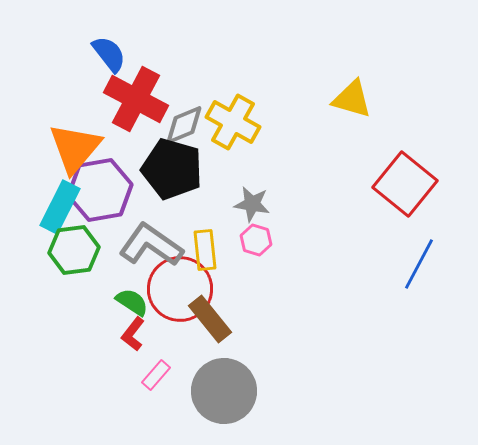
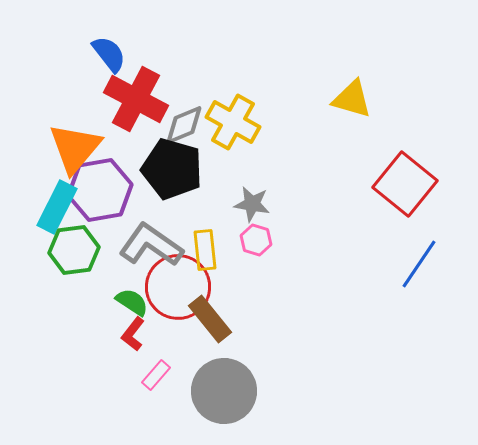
cyan rectangle: moved 3 px left
blue line: rotated 6 degrees clockwise
red circle: moved 2 px left, 2 px up
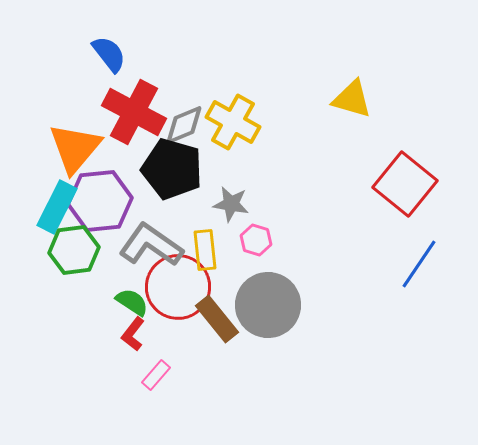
red cross: moved 2 px left, 13 px down
purple hexagon: moved 11 px down; rotated 4 degrees clockwise
gray star: moved 21 px left
brown rectangle: moved 7 px right
gray circle: moved 44 px right, 86 px up
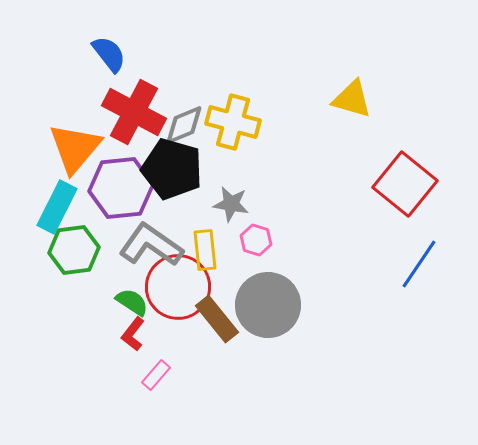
yellow cross: rotated 14 degrees counterclockwise
purple hexagon: moved 21 px right, 13 px up
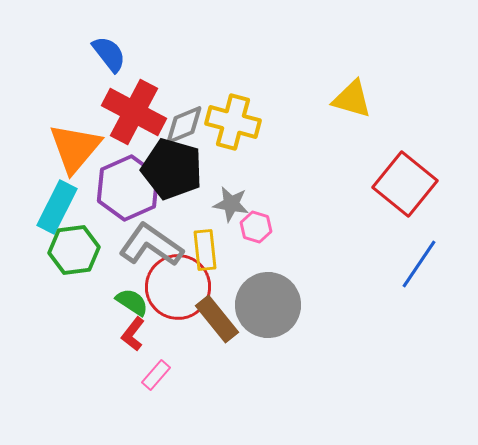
purple hexagon: moved 7 px right; rotated 18 degrees counterclockwise
pink hexagon: moved 13 px up
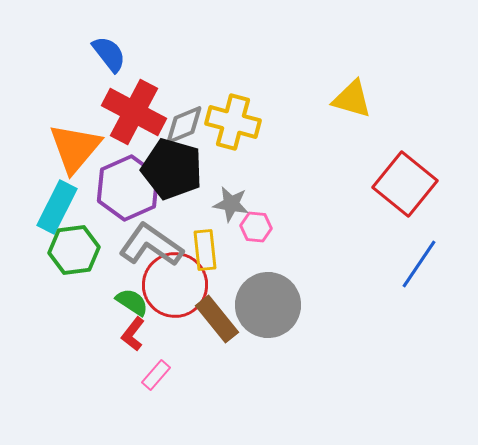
pink hexagon: rotated 12 degrees counterclockwise
red circle: moved 3 px left, 2 px up
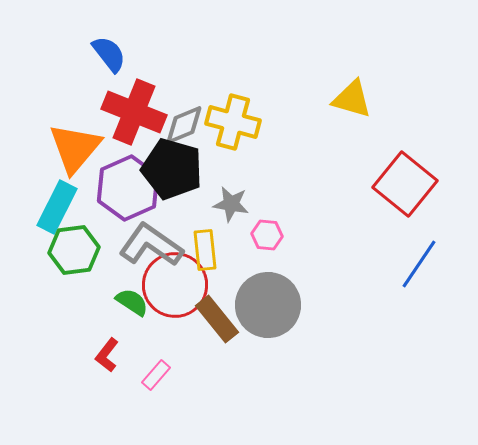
red cross: rotated 6 degrees counterclockwise
pink hexagon: moved 11 px right, 8 px down
red L-shape: moved 26 px left, 21 px down
